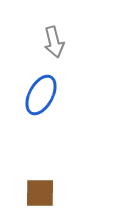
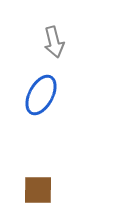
brown square: moved 2 px left, 3 px up
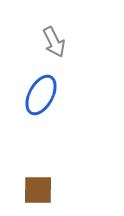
gray arrow: rotated 12 degrees counterclockwise
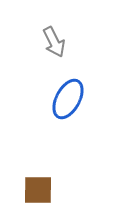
blue ellipse: moved 27 px right, 4 px down
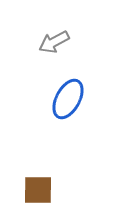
gray arrow: rotated 88 degrees clockwise
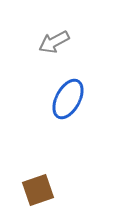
brown square: rotated 20 degrees counterclockwise
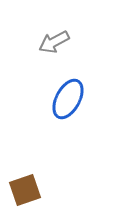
brown square: moved 13 px left
